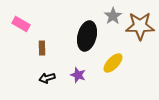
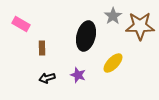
black ellipse: moved 1 px left
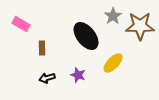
black ellipse: rotated 52 degrees counterclockwise
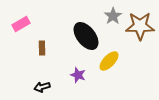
pink rectangle: rotated 60 degrees counterclockwise
yellow ellipse: moved 4 px left, 2 px up
black arrow: moved 5 px left, 9 px down
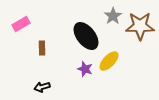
purple star: moved 7 px right, 6 px up
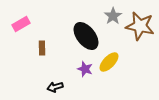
brown star: rotated 12 degrees clockwise
yellow ellipse: moved 1 px down
black arrow: moved 13 px right
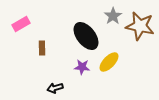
purple star: moved 3 px left, 2 px up; rotated 14 degrees counterclockwise
black arrow: moved 1 px down
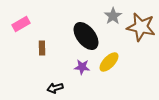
brown star: moved 1 px right, 1 px down
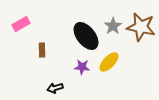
gray star: moved 10 px down
brown rectangle: moved 2 px down
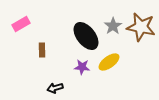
yellow ellipse: rotated 10 degrees clockwise
